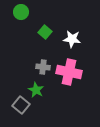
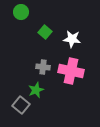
pink cross: moved 2 px right, 1 px up
green star: rotated 21 degrees clockwise
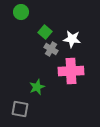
gray cross: moved 8 px right, 18 px up; rotated 24 degrees clockwise
pink cross: rotated 15 degrees counterclockwise
green star: moved 1 px right, 3 px up
gray square: moved 1 px left, 4 px down; rotated 30 degrees counterclockwise
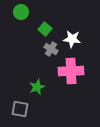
green square: moved 3 px up
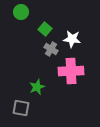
gray square: moved 1 px right, 1 px up
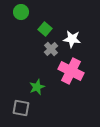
gray cross: rotated 16 degrees clockwise
pink cross: rotated 30 degrees clockwise
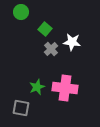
white star: moved 3 px down
pink cross: moved 6 px left, 17 px down; rotated 20 degrees counterclockwise
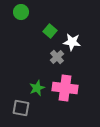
green square: moved 5 px right, 2 px down
gray cross: moved 6 px right, 8 px down
green star: moved 1 px down
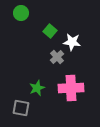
green circle: moved 1 px down
pink cross: moved 6 px right; rotated 10 degrees counterclockwise
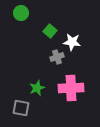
gray cross: rotated 24 degrees clockwise
